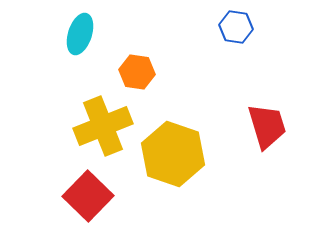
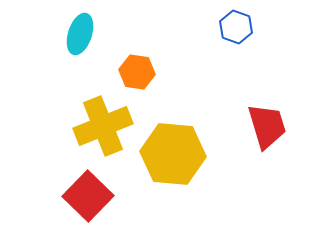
blue hexagon: rotated 12 degrees clockwise
yellow hexagon: rotated 14 degrees counterclockwise
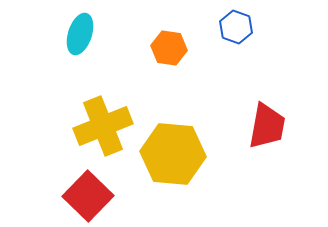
orange hexagon: moved 32 px right, 24 px up
red trapezoid: rotated 27 degrees clockwise
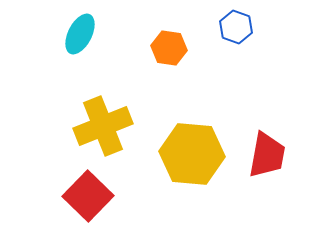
cyan ellipse: rotated 9 degrees clockwise
red trapezoid: moved 29 px down
yellow hexagon: moved 19 px right
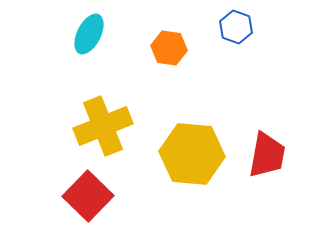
cyan ellipse: moved 9 px right
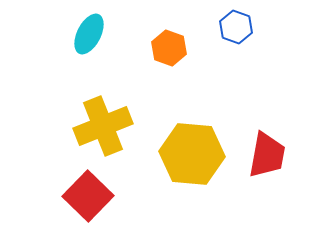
orange hexagon: rotated 12 degrees clockwise
